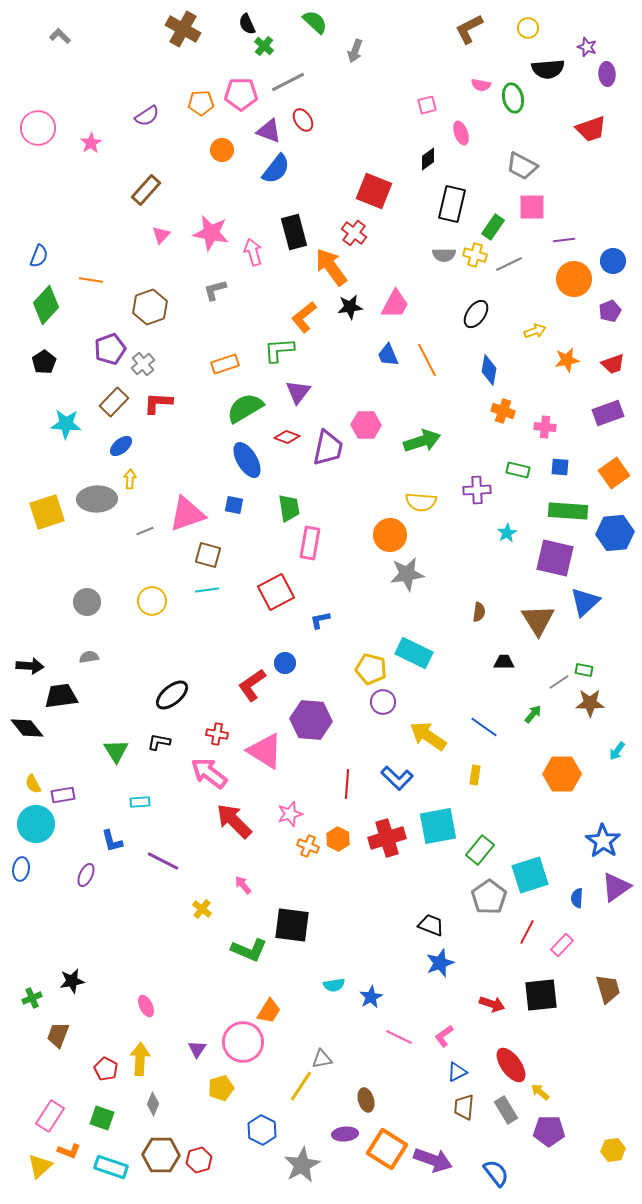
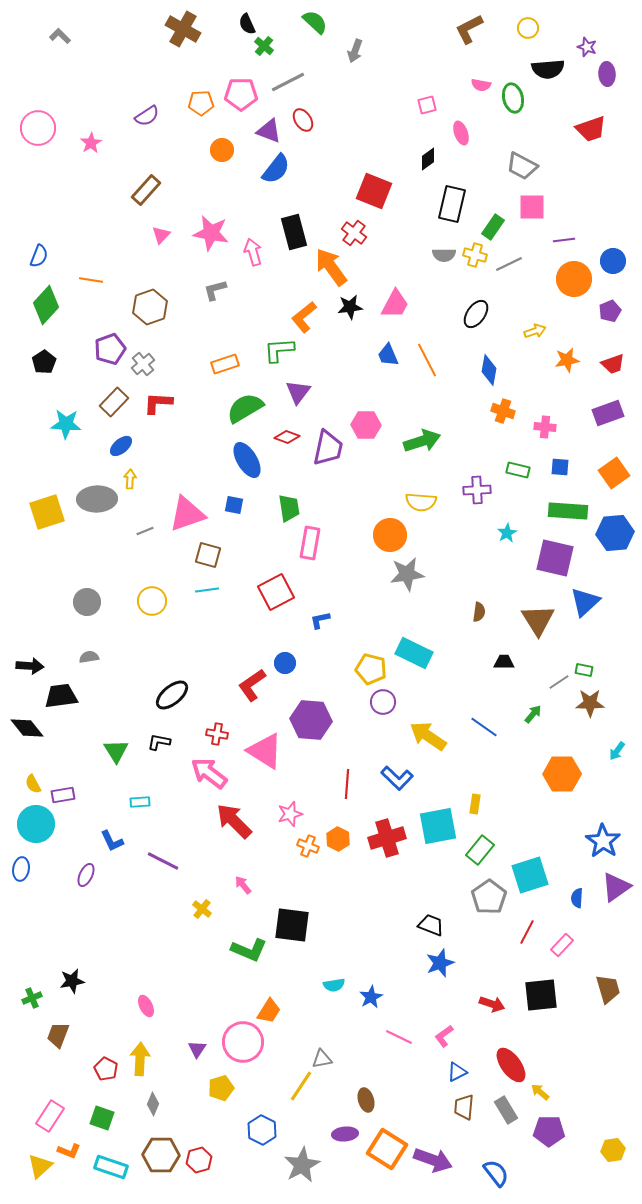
yellow rectangle at (475, 775): moved 29 px down
blue L-shape at (112, 841): rotated 10 degrees counterclockwise
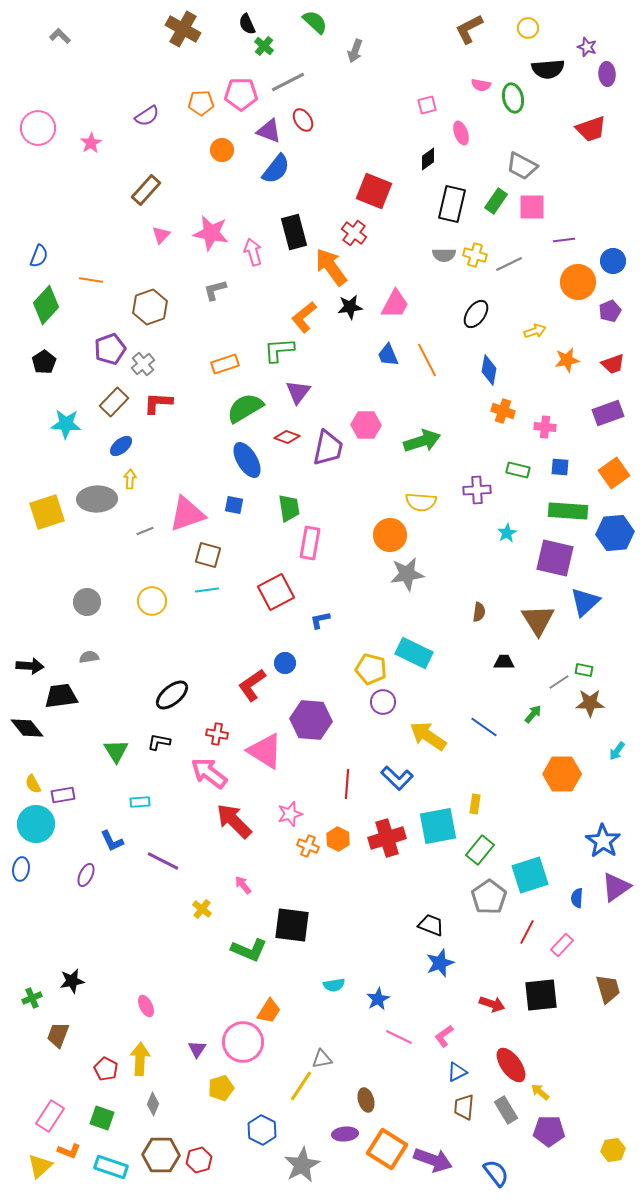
green rectangle at (493, 227): moved 3 px right, 26 px up
orange circle at (574, 279): moved 4 px right, 3 px down
blue star at (371, 997): moved 7 px right, 2 px down
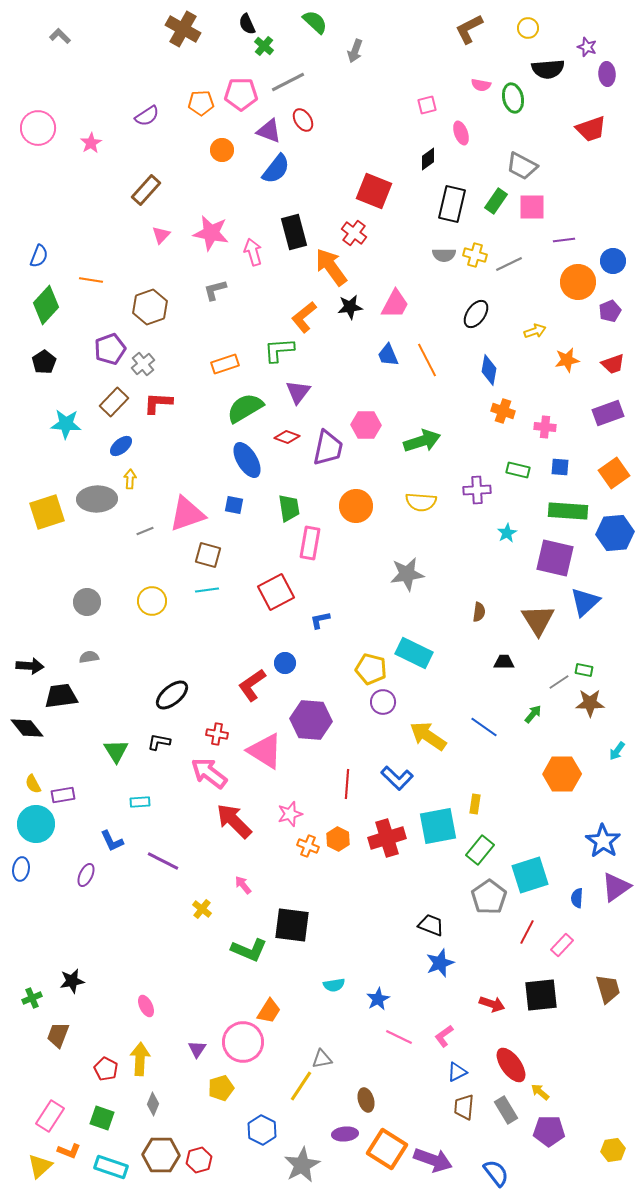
orange circle at (390, 535): moved 34 px left, 29 px up
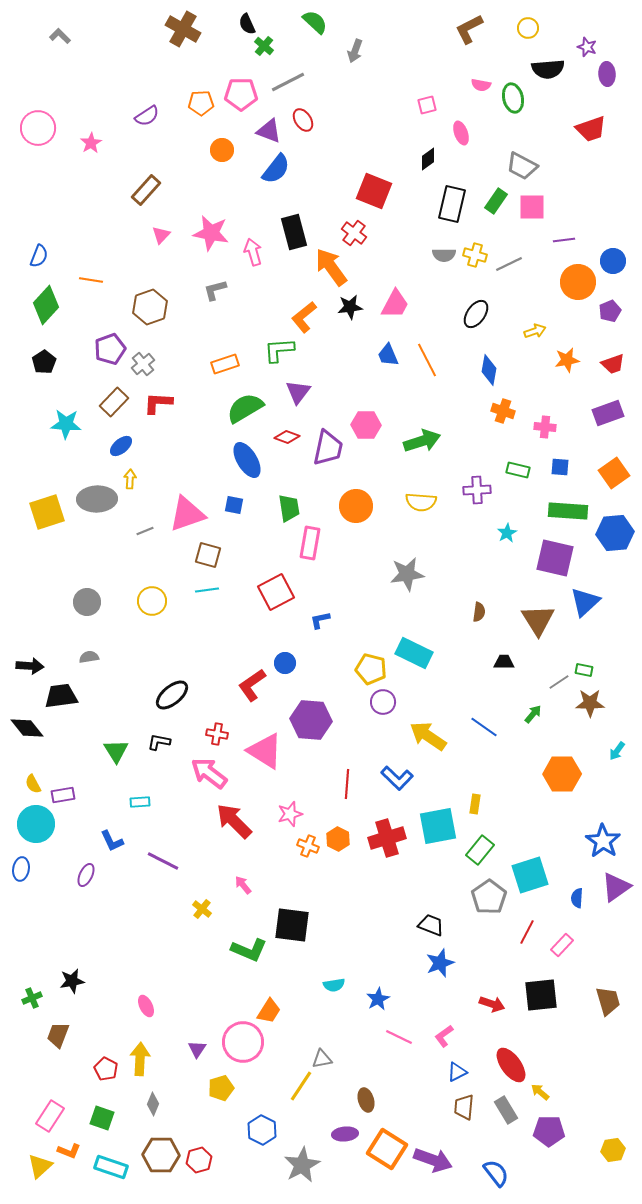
brown trapezoid at (608, 989): moved 12 px down
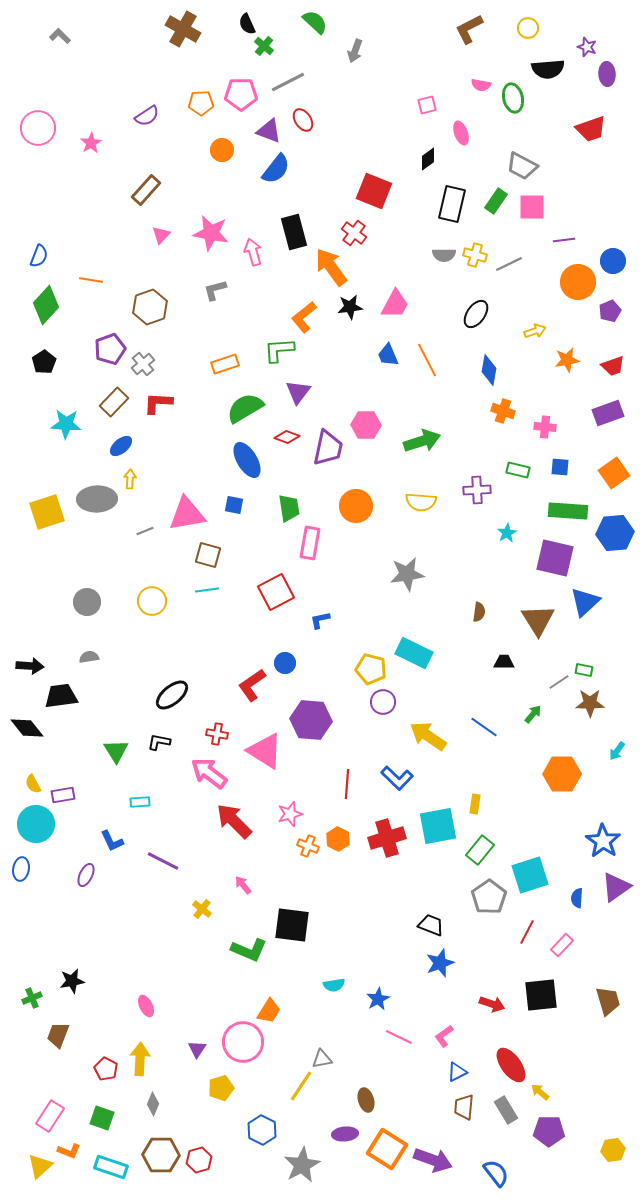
red trapezoid at (613, 364): moved 2 px down
pink triangle at (187, 514): rotated 9 degrees clockwise
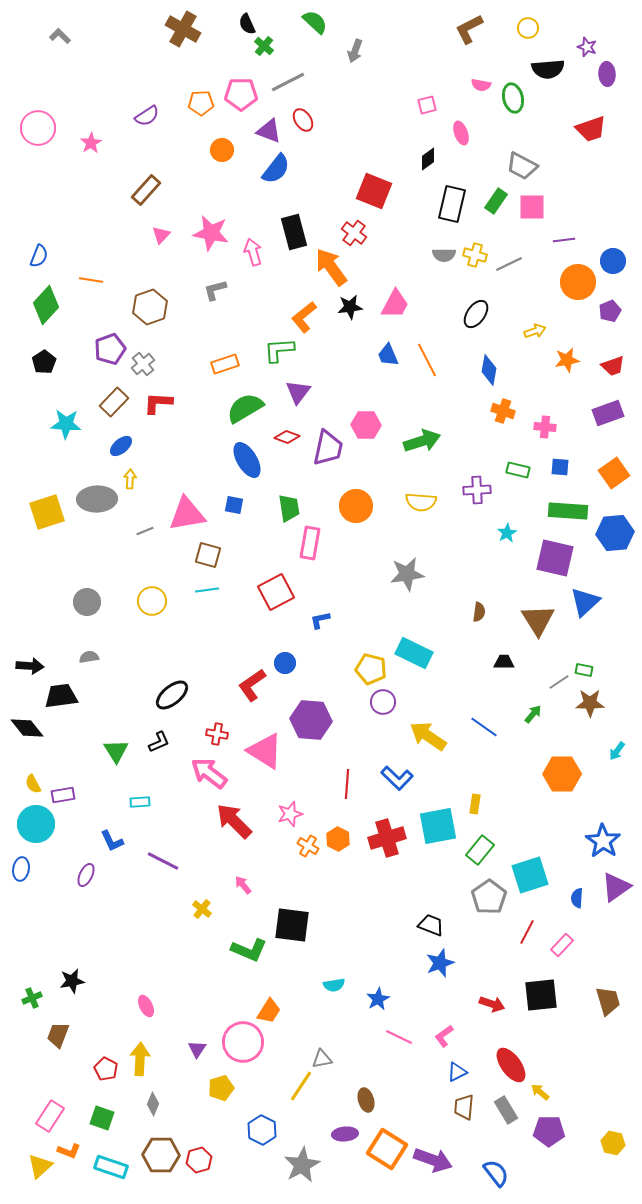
black L-shape at (159, 742): rotated 145 degrees clockwise
orange cross at (308, 846): rotated 10 degrees clockwise
yellow hexagon at (613, 1150): moved 7 px up; rotated 20 degrees clockwise
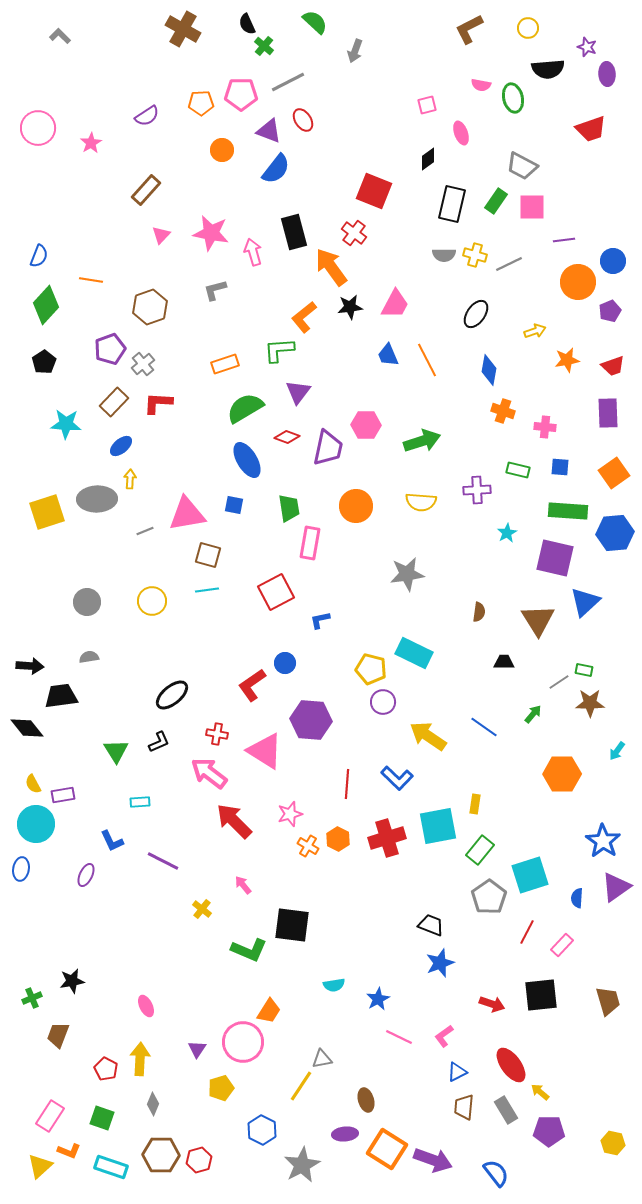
purple rectangle at (608, 413): rotated 72 degrees counterclockwise
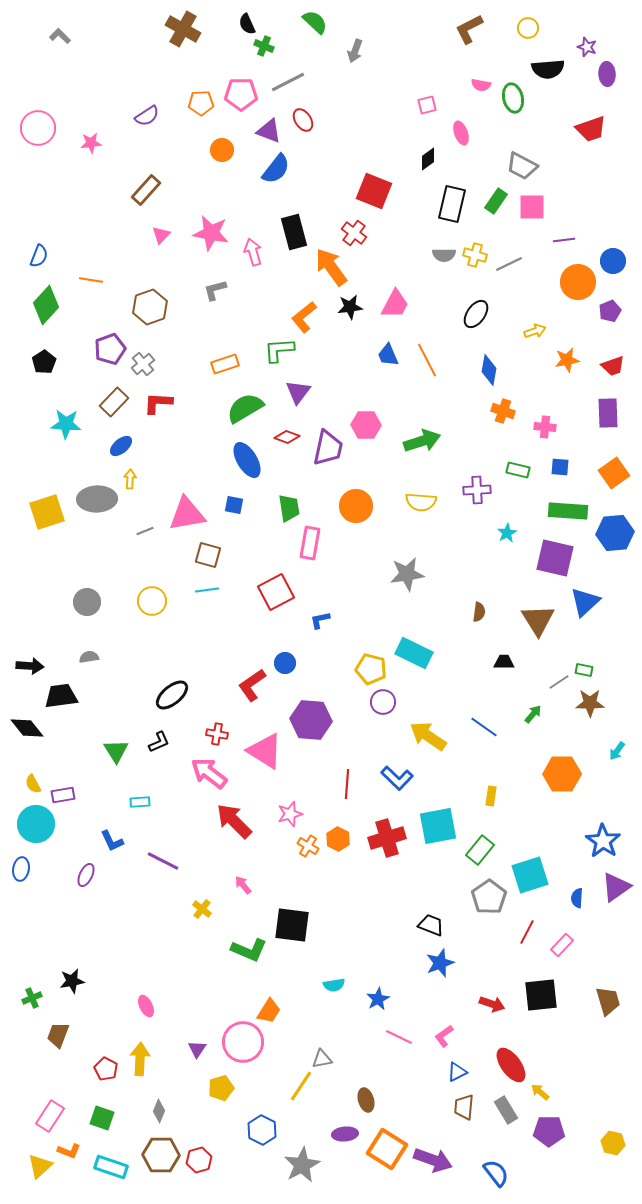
green cross at (264, 46): rotated 18 degrees counterclockwise
pink star at (91, 143): rotated 25 degrees clockwise
yellow rectangle at (475, 804): moved 16 px right, 8 px up
gray diamond at (153, 1104): moved 6 px right, 7 px down
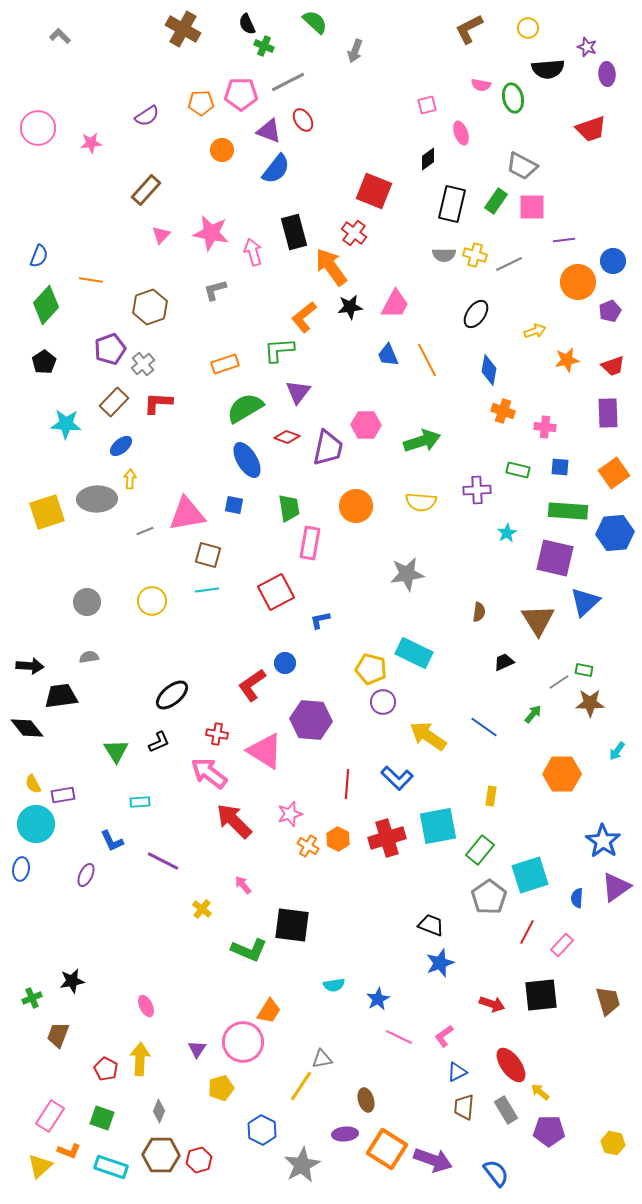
black trapezoid at (504, 662): rotated 25 degrees counterclockwise
